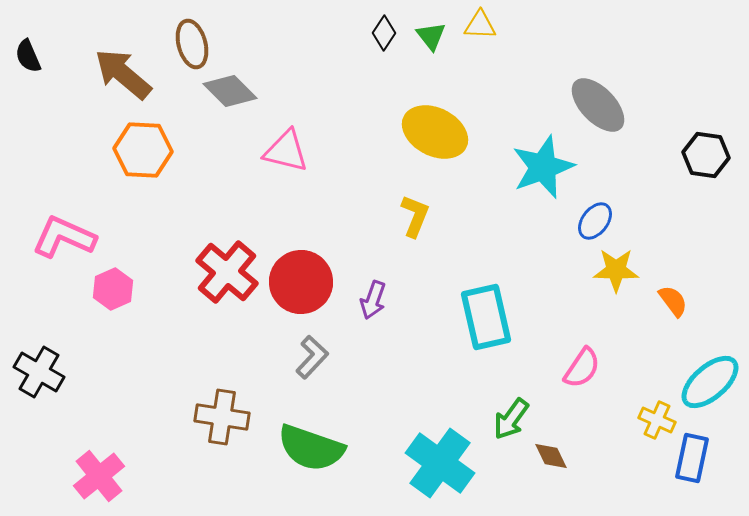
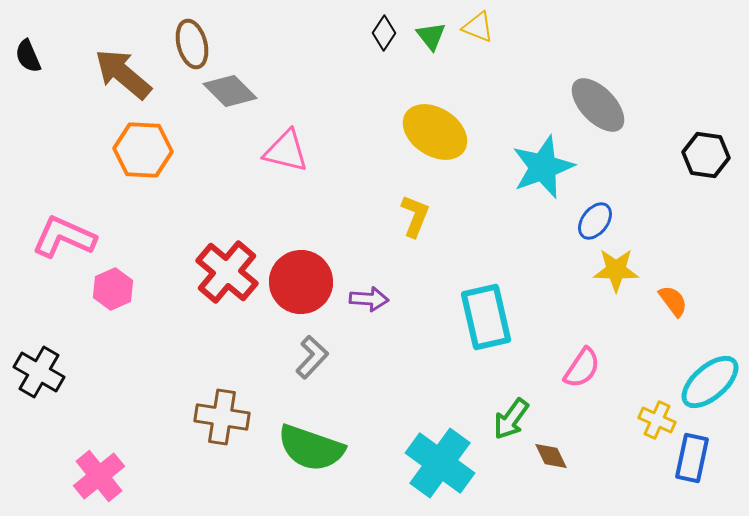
yellow triangle: moved 2 px left, 2 px down; rotated 20 degrees clockwise
yellow ellipse: rotated 6 degrees clockwise
purple arrow: moved 4 px left, 1 px up; rotated 105 degrees counterclockwise
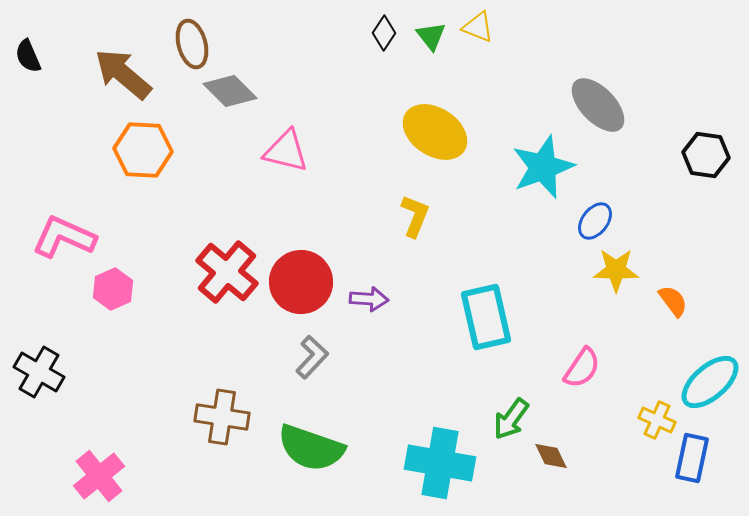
cyan cross: rotated 26 degrees counterclockwise
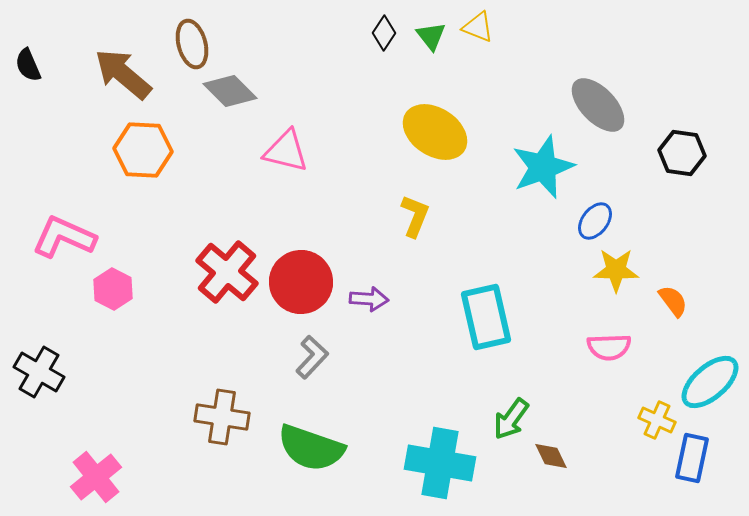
black semicircle: moved 9 px down
black hexagon: moved 24 px left, 2 px up
pink hexagon: rotated 9 degrees counterclockwise
pink semicircle: moved 27 px right, 21 px up; rotated 54 degrees clockwise
pink cross: moved 3 px left, 1 px down
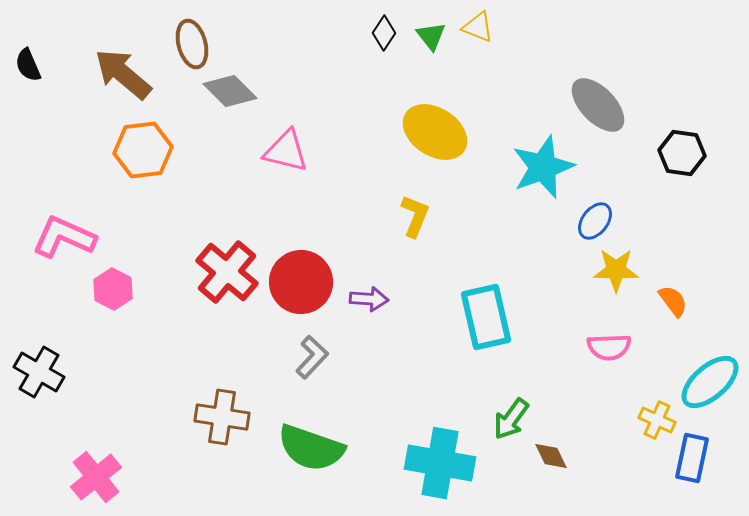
orange hexagon: rotated 10 degrees counterclockwise
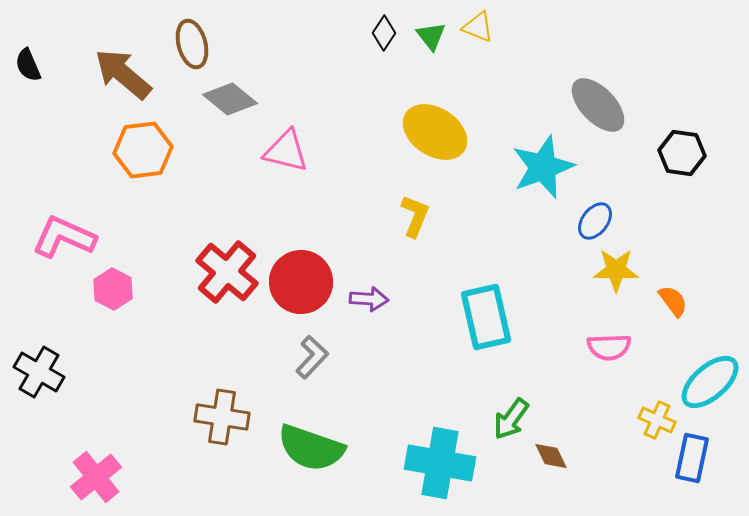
gray diamond: moved 8 px down; rotated 6 degrees counterclockwise
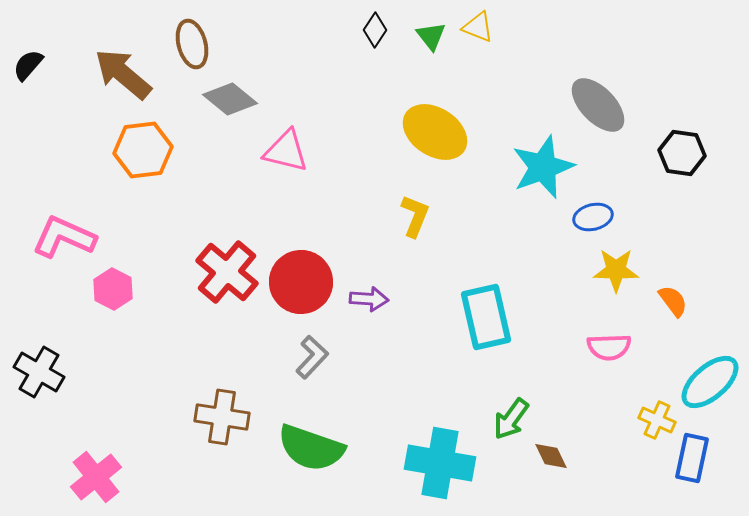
black diamond: moved 9 px left, 3 px up
black semicircle: rotated 64 degrees clockwise
blue ellipse: moved 2 px left, 4 px up; rotated 39 degrees clockwise
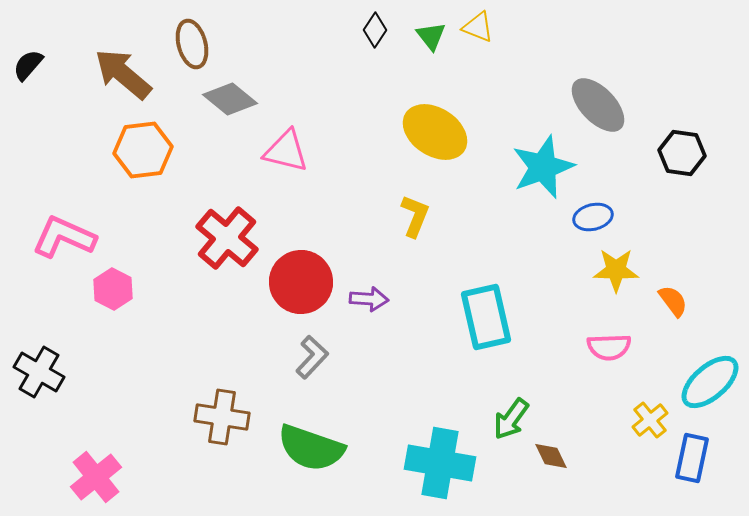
red cross: moved 34 px up
yellow cross: moved 7 px left; rotated 27 degrees clockwise
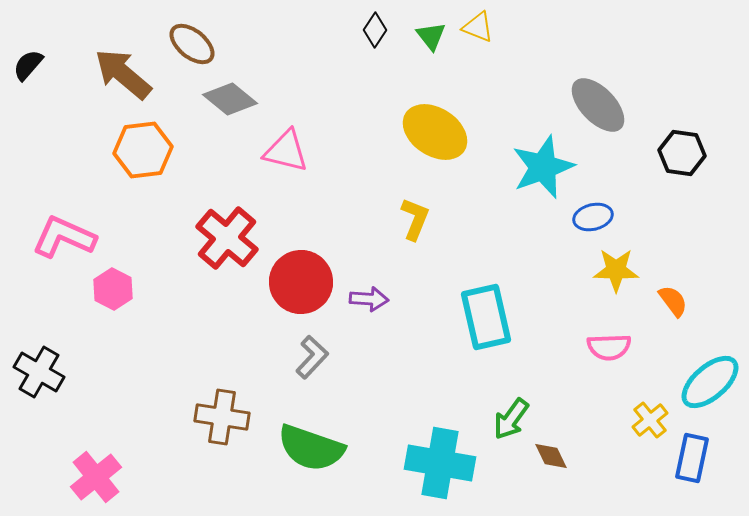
brown ellipse: rotated 36 degrees counterclockwise
yellow L-shape: moved 3 px down
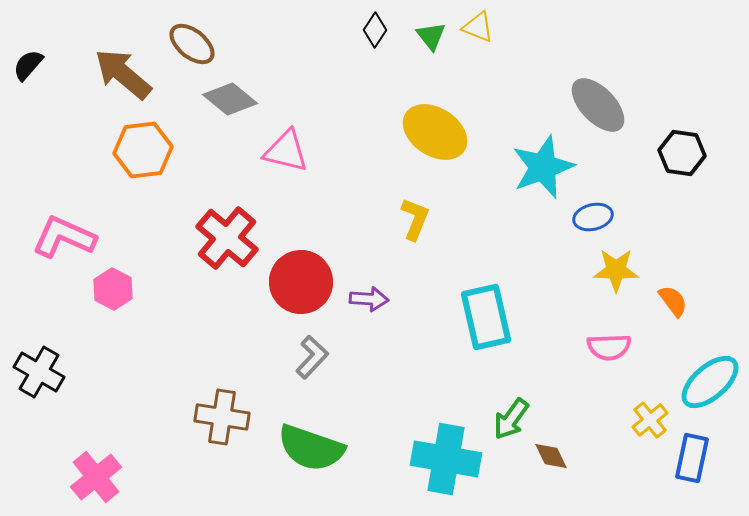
cyan cross: moved 6 px right, 4 px up
